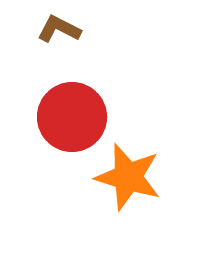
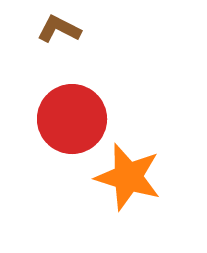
red circle: moved 2 px down
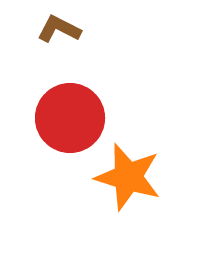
red circle: moved 2 px left, 1 px up
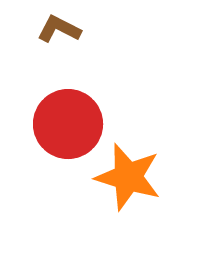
red circle: moved 2 px left, 6 px down
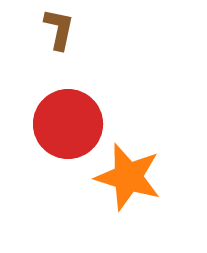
brown L-shape: rotated 75 degrees clockwise
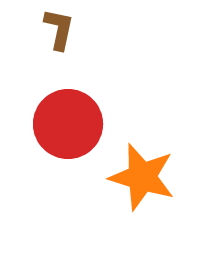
orange star: moved 14 px right
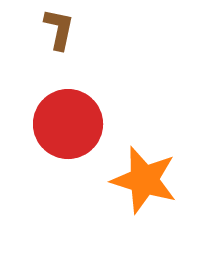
orange star: moved 2 px right, 3 px down
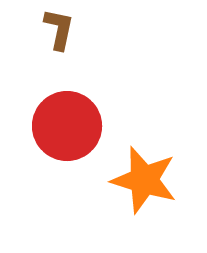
red circle: moved 1 px left, 2 px down
